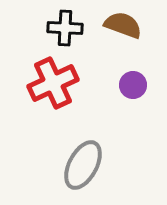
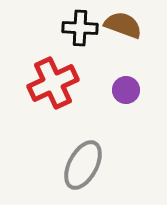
black cross: moved 15 px right
purple circle: moved 7 px left, 5 px down
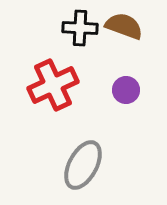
brown semicircle: moved 1 px right, 1 px down
red cross: moved 2 px down
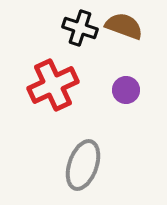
black cross: rotated 16 degrees clockwise
gray ellipse: rotated 9 degrees counterclockwise
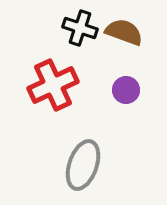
brown semicircle: moved 6 px down
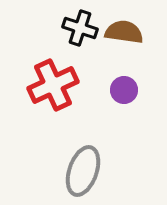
brown semicircle: rotated 12 degrees counterclockwise
purple circle: moved 2 px left
gray ellipse: moved 6 px down
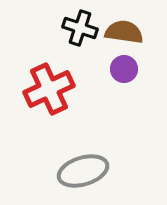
red cross: moved 4 px left, 4 px down
purple circle: moved 21 px up
gray ellipse: rotated 54 degrees clockwise
